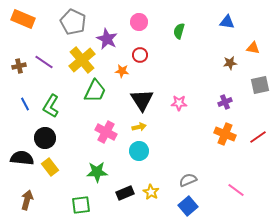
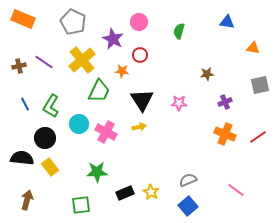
purple star: moved 6 px right
brown star: moved 23 px left, 11 px down
green trapezoid: moved 4 px right
cyan circle: moved 60 px left, 27 px up
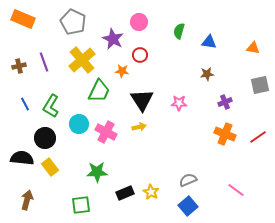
blue triangle: moved 18 px left, 20 px down
purple line: rotated 36 degrees clockwise
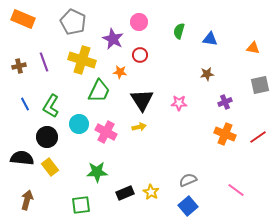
blue triangle: moved 1 px right, 3 px up
yellow cross: rotated 32 degrees counterclockwise
orange star: moved 2 px left, 1 px down
black circle: moved 2 px right, 1 px up
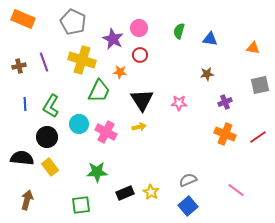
pink circle: moved 6 px down
blue line: rotated 24 degrees clockwise
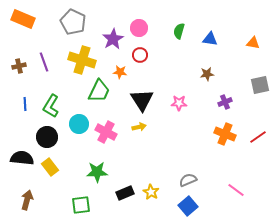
purple star: rotated 15 degrees clockwise
orange triangle: moved 5 px up
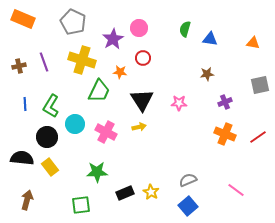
green semicircle: moved 6 px right, 2 px up
red circle: moved 3 px right, 3 px down
cyan circle: moved 4 px left
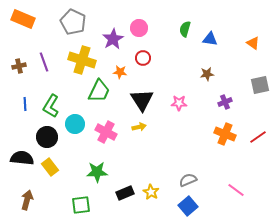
orange triangle: rotated 24 degrees clockwise
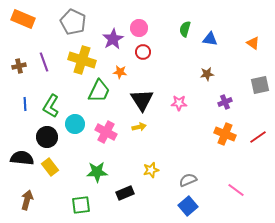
red circle: moved 6 px up
yellow star: moved 22 px up; rotated 28 degrees clockwise
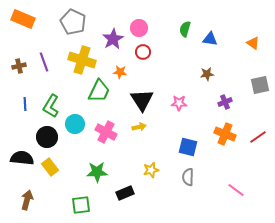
gray semicircle: moved 3 px up; rotated 66 degrees counterclockwise
blue square: moved 59 px up; rotated 36 degrees counterclockwise
